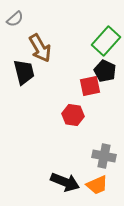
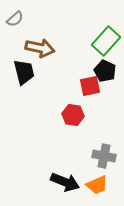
brown arrow: rotated 48 degrees counterclockwise
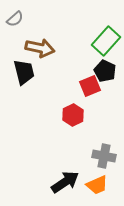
red square: rotated 10 degrees counterclockwise
red hexagon: rotated 25 degrees clockwise
black arrow: rotated 56 degrees counterclockwise
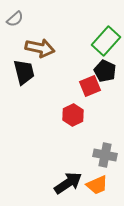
gray cross: moved 1 px right, 1 px up
black arrow: moved 3 px right, 1 px down
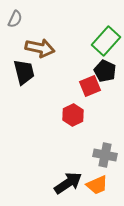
gray semicircle: rotated 24 degrees counterclockwise
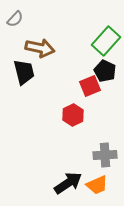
gray semicircle: rotated 18 degrees clockwise
gray cross: rotated 15 degrees counterclockwise
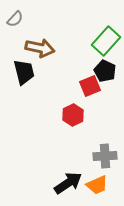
gray cross: moved 1 px down
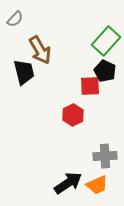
brown arrow: moved 2 px down; rotated 48 degrees clockwise
red square: rotated 20 degrees clockwise
